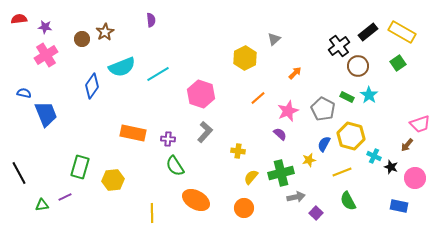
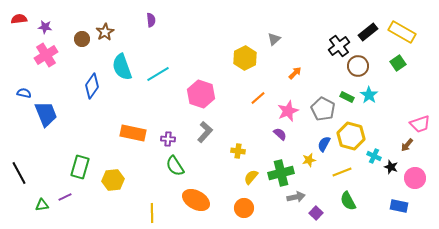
cyan semicircle at (122, 67): rotated 92 degrees clockwise
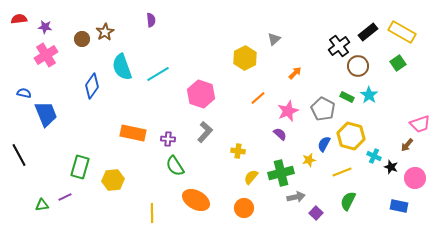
black line at (19, 173): moved 18 px up
green semicircle at (348, 201): rotated 54 degrees clockwise
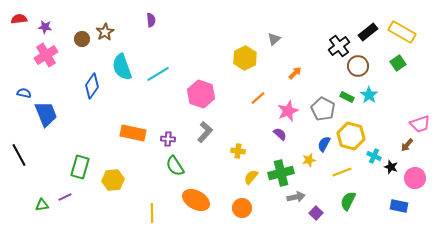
orange circle at (244, 208): moved 2 px left
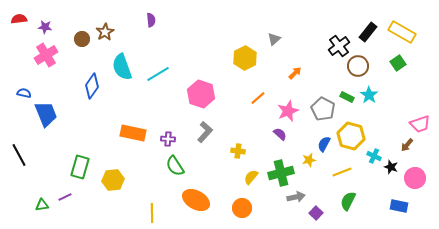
black rectangle at (368, 32): rotated 12 degrees counterclockwise
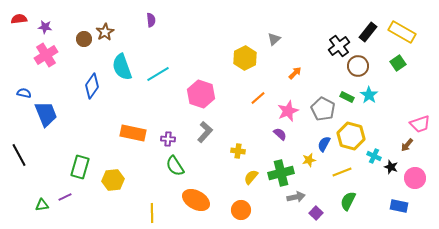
brown circle at (82, 39): moved 2 px right
orange circle at (242, 208): moved 1 px left, 2 px down
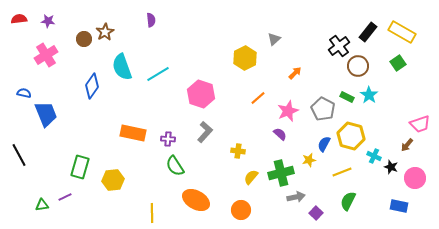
purple star at (45, 27): moved 3 px right, 6 px up
